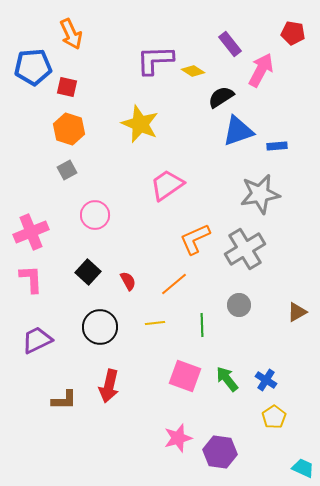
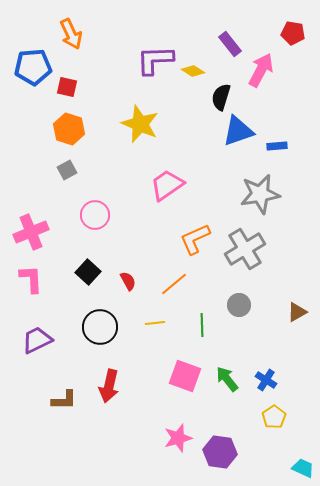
black semicircle: rotated 40 degrees counterclockwise
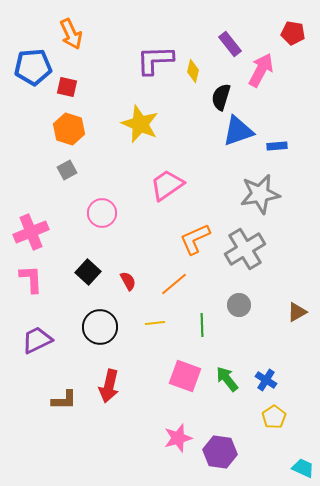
yellow diamond: rotated 70 degrees clockwise
pink circle: moved 7 px right, 2 px up
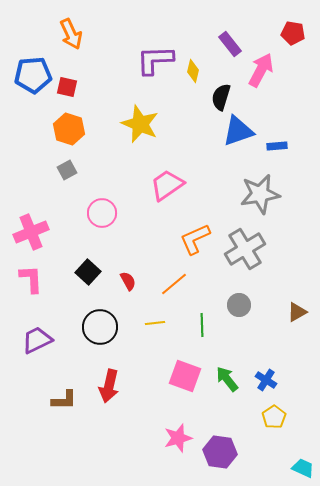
blue pentagon: moved 8 px down
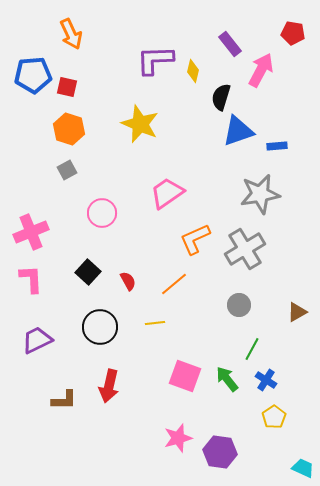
pink trapezoid: moved 8 px down
green line: moved 50 px right, 24 px down; rotated 30 degrees clockwise
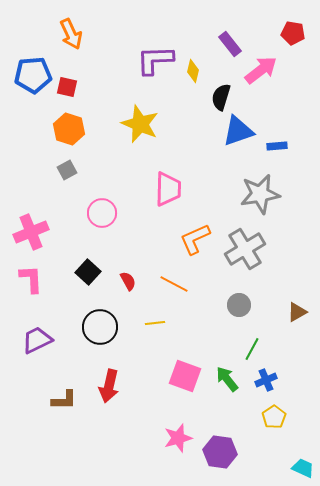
pink arrow: rotated 24 degrees clockwise
pink trapezoid: moved 1 px right, 4 px up; rotated 126 degrees clockwise
orange line: rotated 68 degrees clockwise
blue cross: rotated 35 degrees clockwise
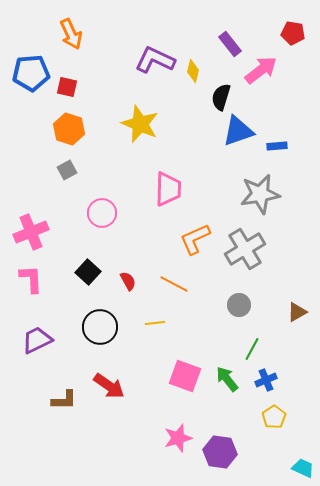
purple L-shape: rotated 27 degrees clockwise
blue pentagon: moved 2 px left, 2 px up
red arrow: rotated 68 degrees counterclockwise
